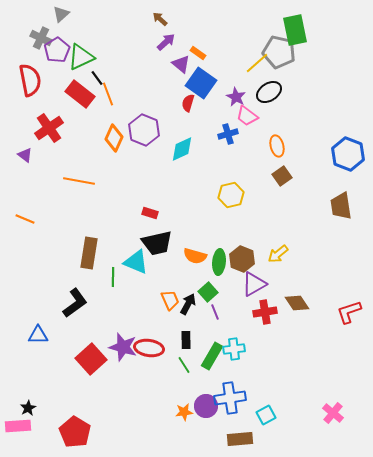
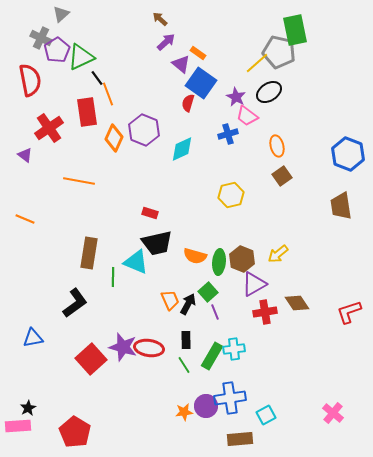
red rectangle at (80, 94): moved 7 px right, 18 px down; rotated 44 degrees clockwise
blue triangle at (38, 335): moved 5 px left, 3 px down; rotated 10 degrees counterclockwise
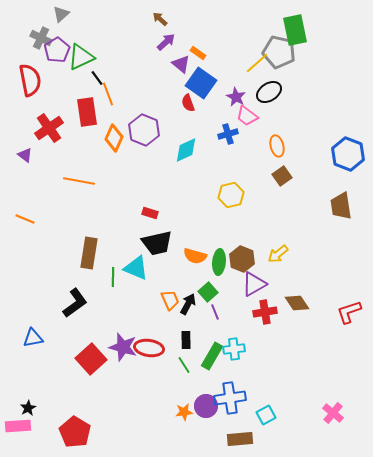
red semicircle at (188, 103): rotated 36 degrees counterclockwise
cyan diamond at (182, 149): moved 4 px right, 1 px down
cyan triangle at (136, 262): moved 6 px down
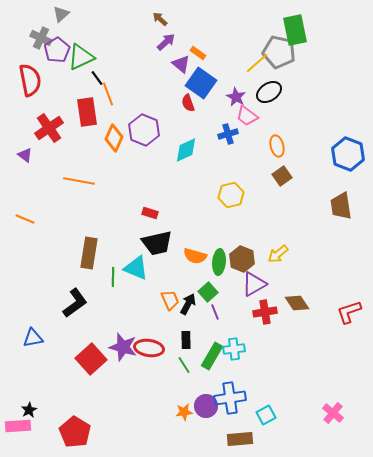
black star at (28, 408): moved 1 px right, 2 px down
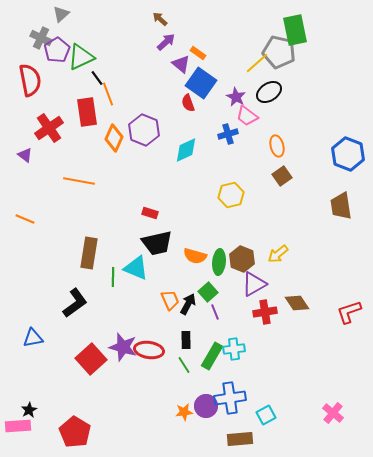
red ellipse at (149, 348): moved 2 px down
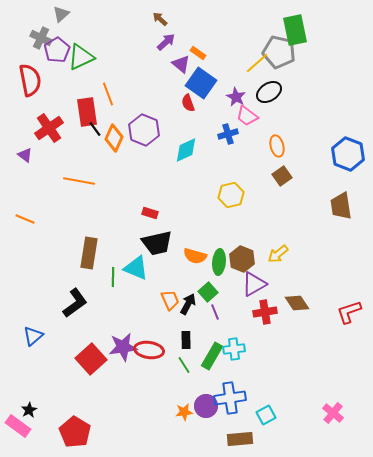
black line at (97, 78): moved 2 px left, 51 px down
blue triangle at (33, 338): moved 2 px up; rotated 30 degrees counterclockwise
purple star at (123, 347): rotated 24 degrees counterclockwise
pink rectangle at (18, 426): rotated 40 degrees clockwise
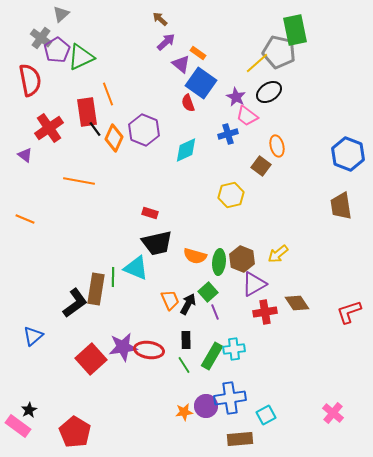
gray cross at (41, 38): rotated 10 degrees clockwise
brown square at (282, 176): moved 21 px left, 10 px up; rotated 18 degrees counterclockwise
brown rectangle at (89, 253): moved 7 px right, 36 px down
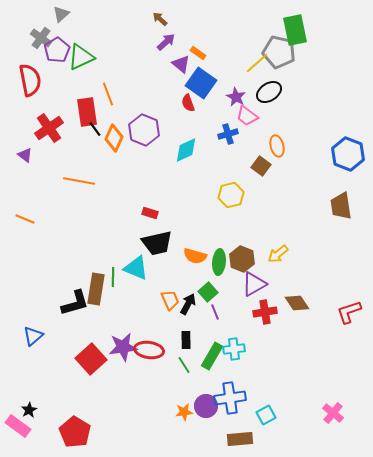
black L-shape at (75, 303): rotated 20 degrees clockwise
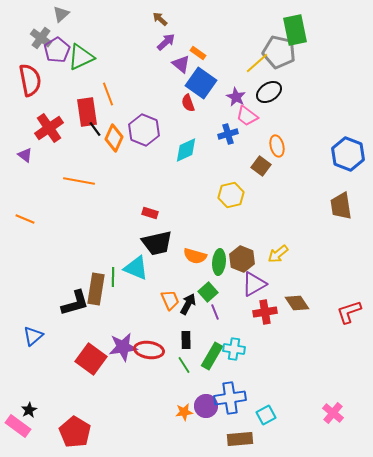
cyan cross at (234, 349): rotated 15 degrees clockwise
red square at (91, 359): rotated 12 degrees counterclockwise
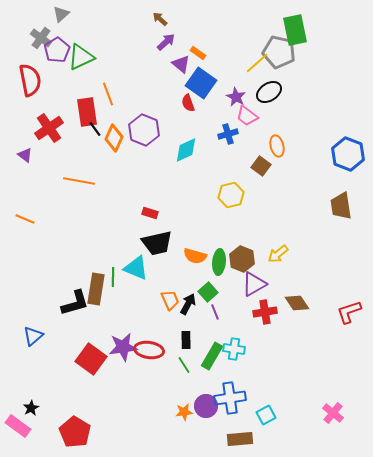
black star at (29, 410): moved 2 px right, 2 px up
